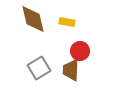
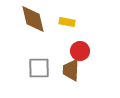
gray square: rotated 30 degrees clockwise
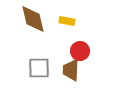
yellow rectangle: moved 1 px up
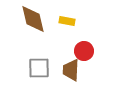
red circle: moved 4 px right
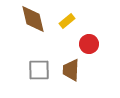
yellow rectangle: rotated 49 degrees counterclockwise
red circle: moved 5 px right, 7 px up
gray square: moved 2 px down
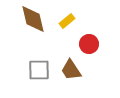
brown trapezoid: rotated 35 degrees counterclockwise
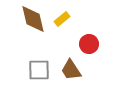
yellow rectangle: moved 5 px left, 2 px up
